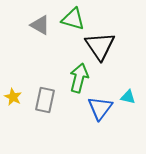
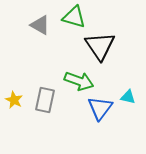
green triangle: moved 1 px right, 2 px up
green arrow: moved 3 px down; rotated 96 degrees clockwise
yellow star: moved 1 px right, 3 px down
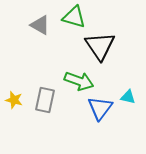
yellow star: rotated 12 degrees counterclockwise
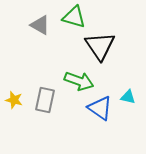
blue triangle: rotated 32 degrees counterclockwise
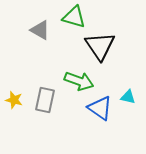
gray triangle: moved 5 px down
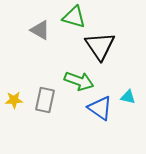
yellow star: rotated 18 degrees counterclockwise
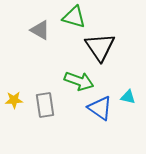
black triangle: moved 1 px down
gray rectangle: moved 5 px down; rotated 20 degrees counterclockwise
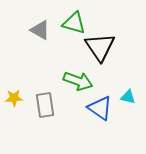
green triangle: moved 6 px down
green arrow: moved 1 px left
yellow star: moved 2 px up
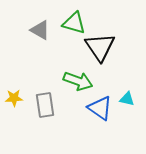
cyan triangle: moved 1 px left, 2 px down
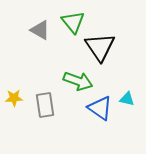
green triangle: moved 1 px left, 1 px up; rotated 35 degrees clockwise
